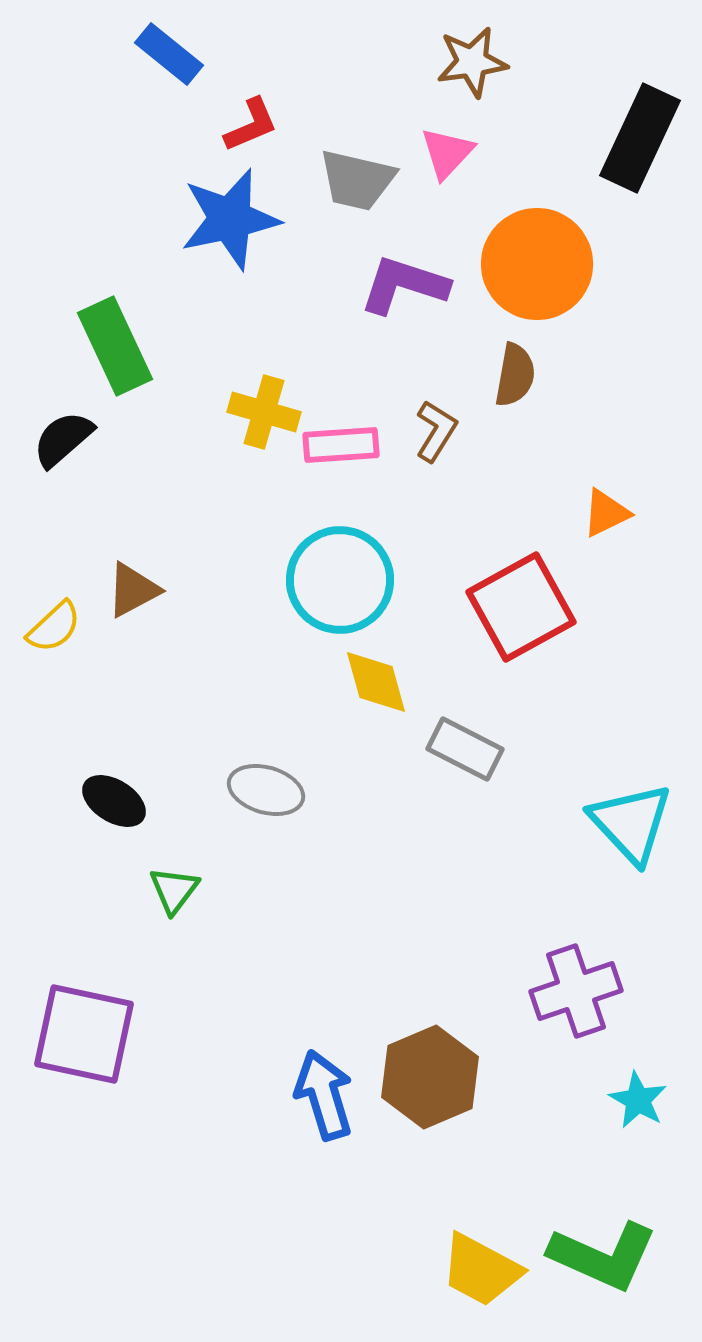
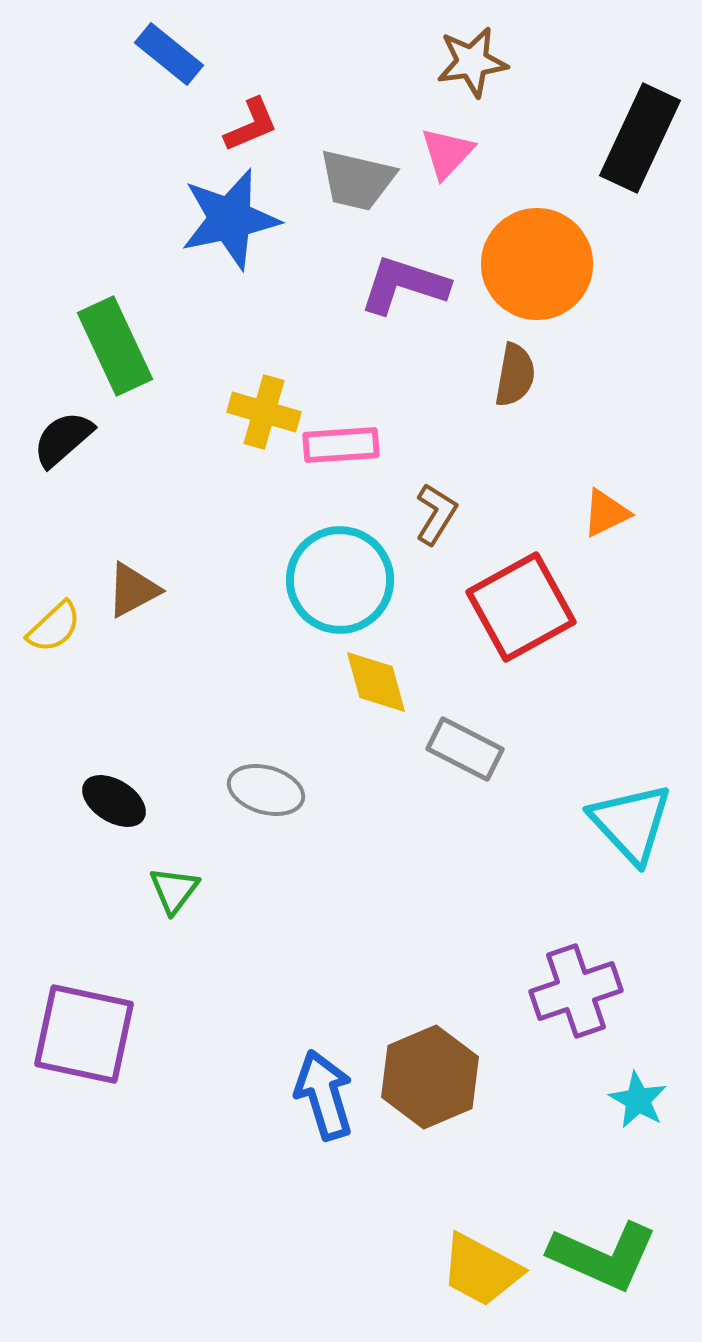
brown L-shape: moved 83 px down
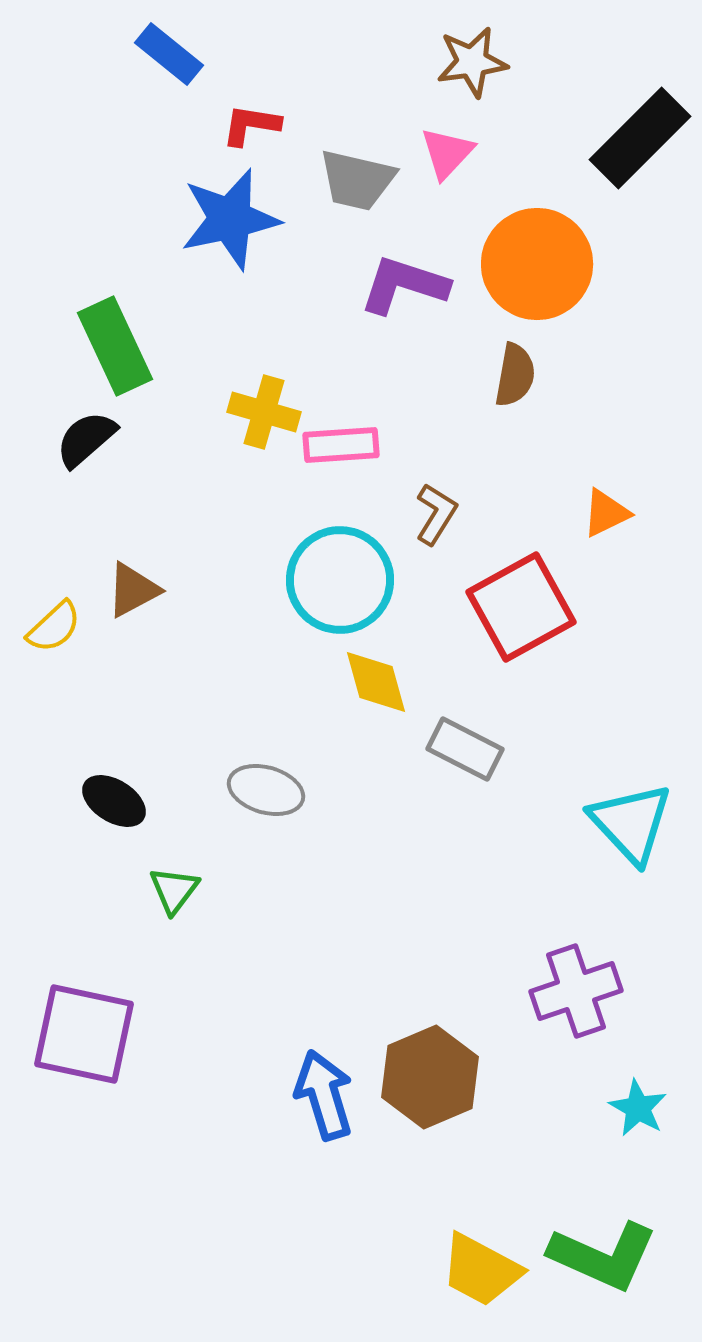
red L-shape: rotated 148 degrees counterclockwise
black rectangle: rotated 20 degrees clockwise
black semicircle: moved 23 px right
cyan star: moved 8 px down
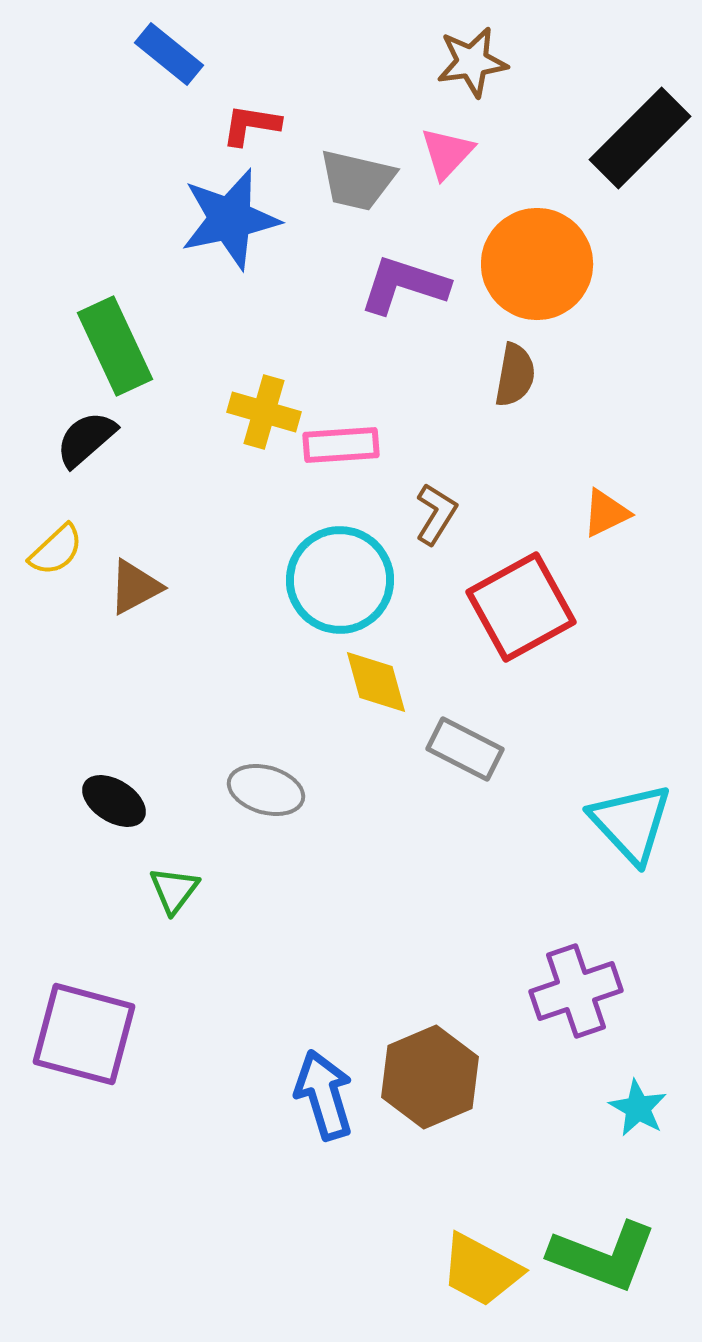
brown triangle: moved 2 px right, 3 px up
yellow semicircle: moved 2 px right, 77 px up
purple square: rotated 3 degrees clockwise
green L-shape: rotated 3 degrees counterclockwise
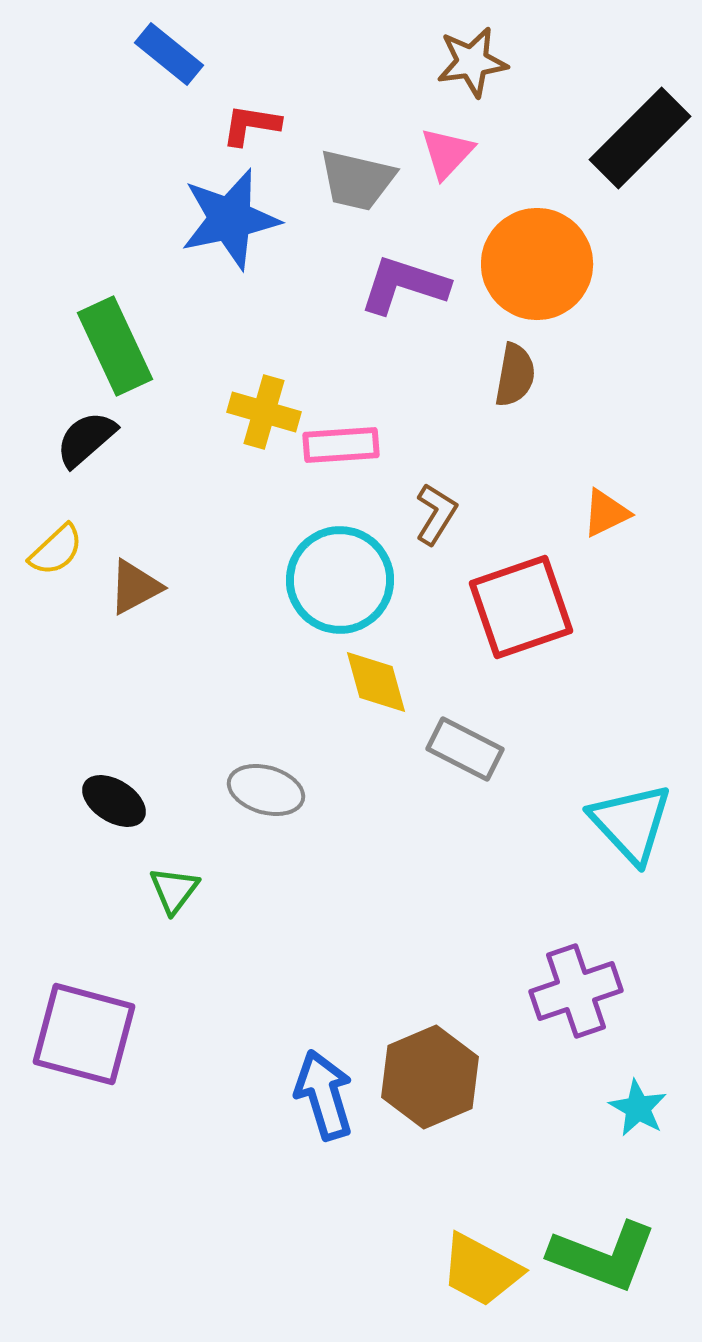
red square: rotated 10 degrees clockwise
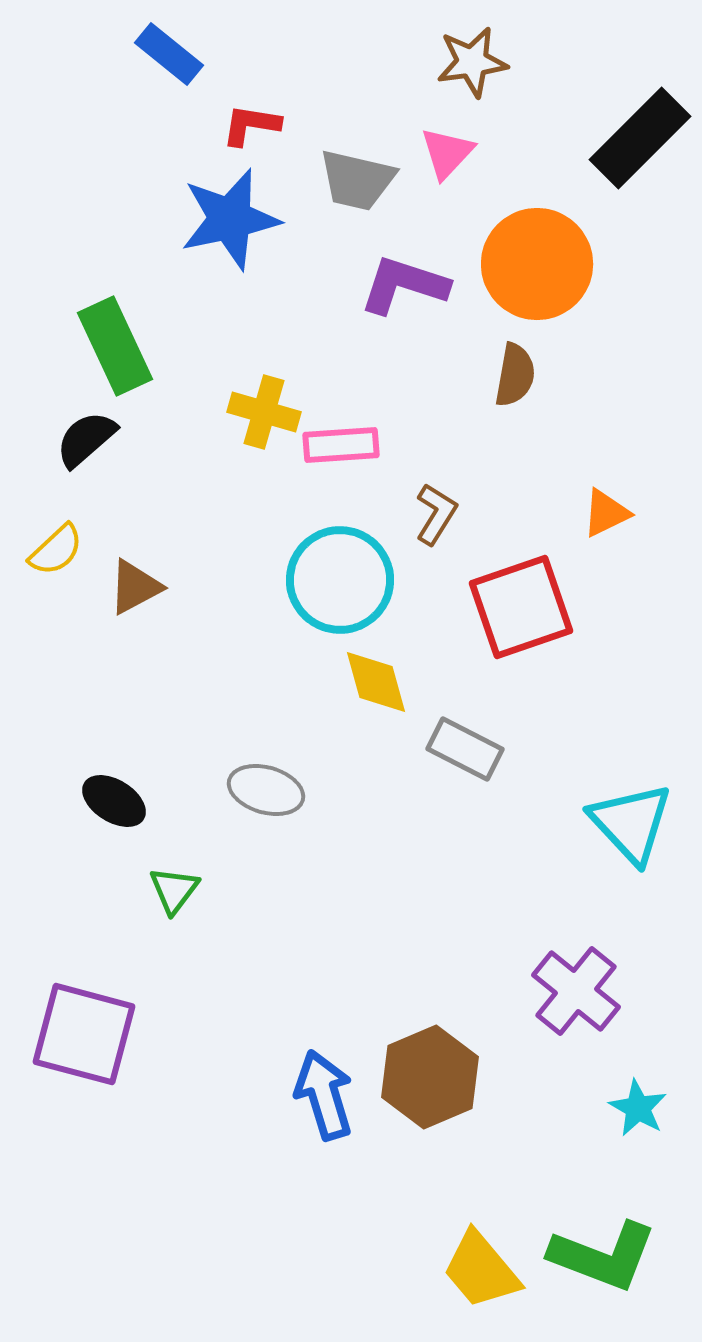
purple cross: rotated 32 degrees counterclockwise
yellow trapezoid: rotated 22 degrees clockwise
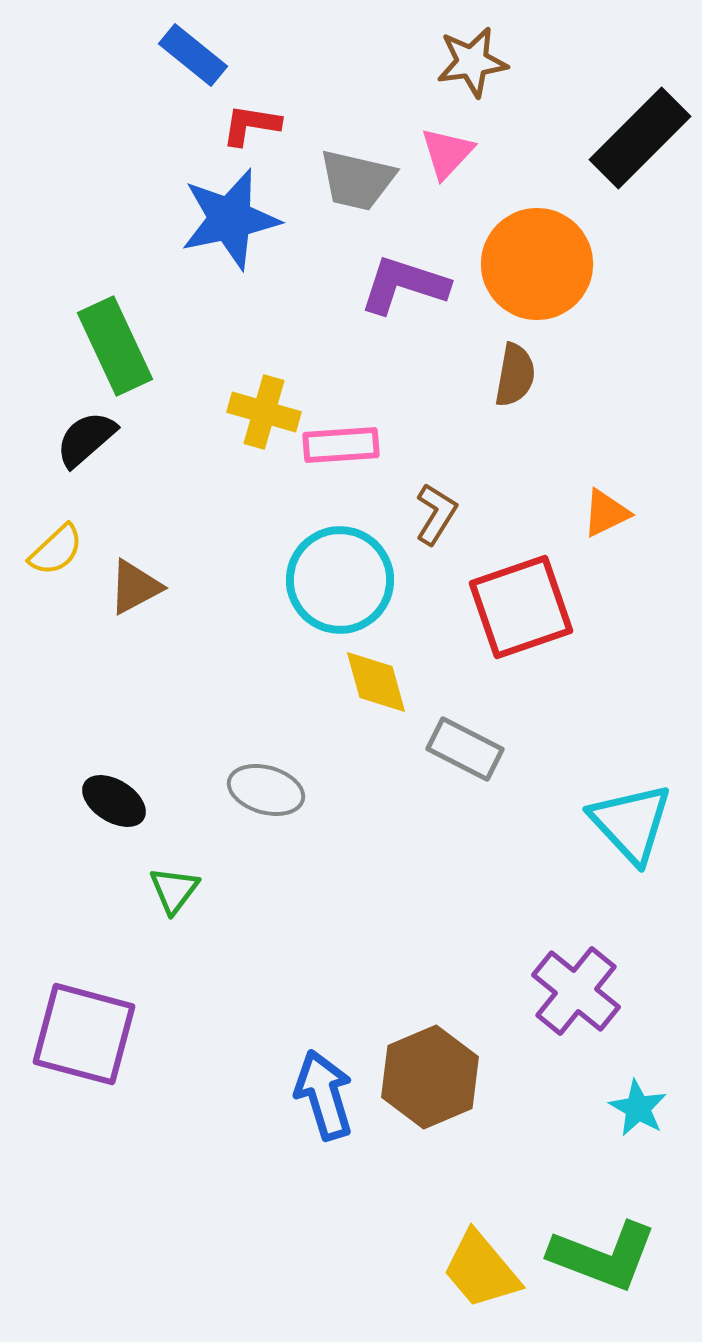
blue rectangle: moved 24 px right, 1 px down
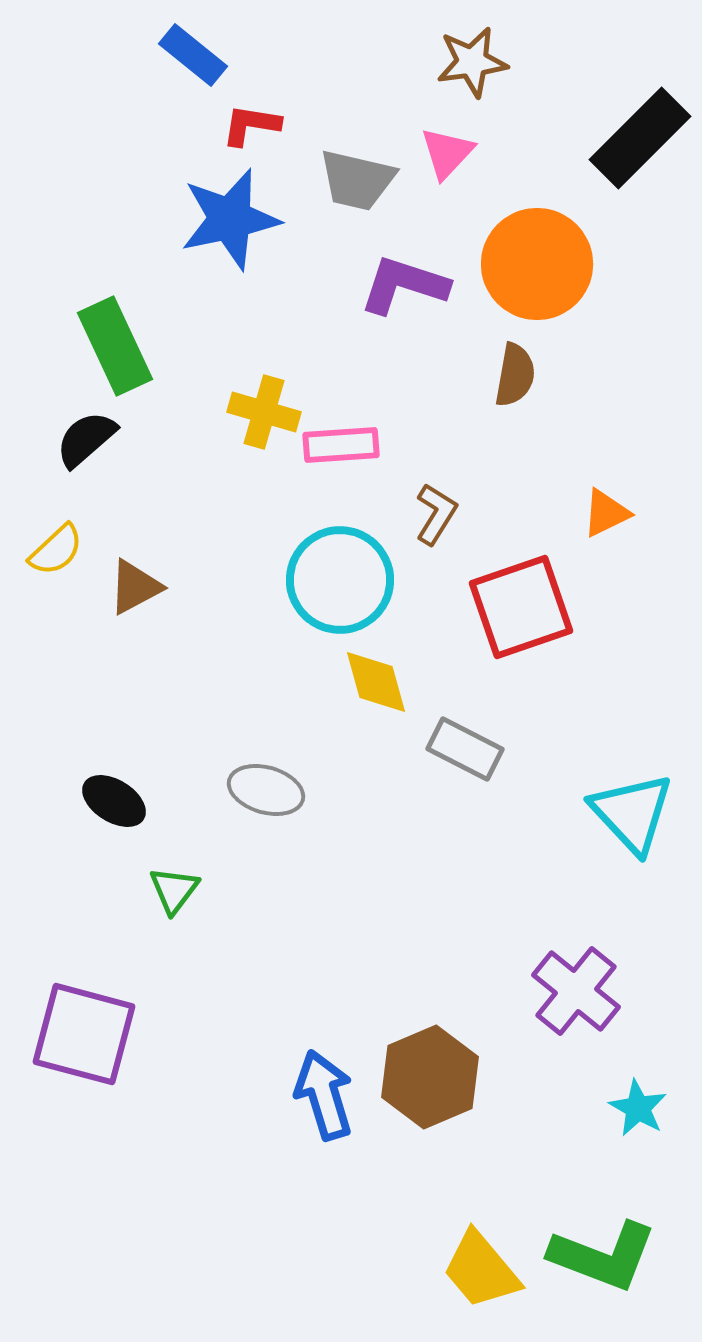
cyan triangle: moved 1 px right, 10 px up
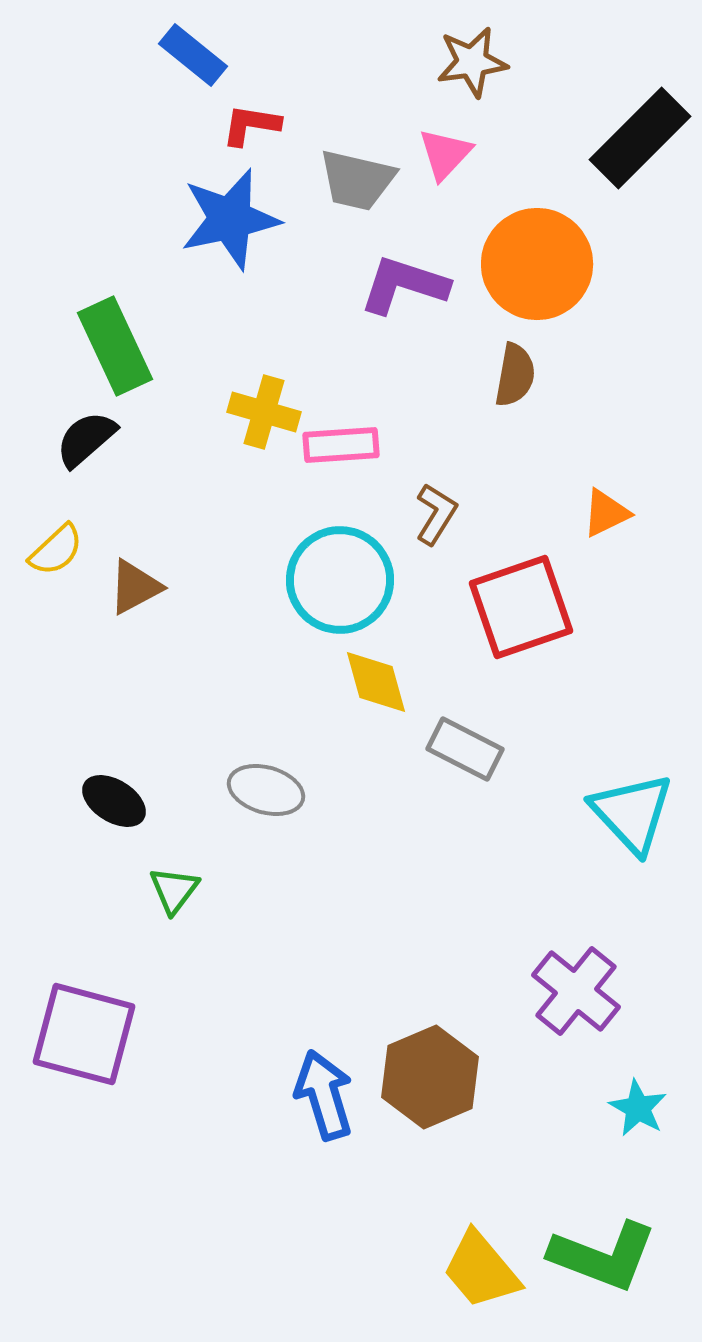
pink triangle: moved 2 px left, 1 px down
